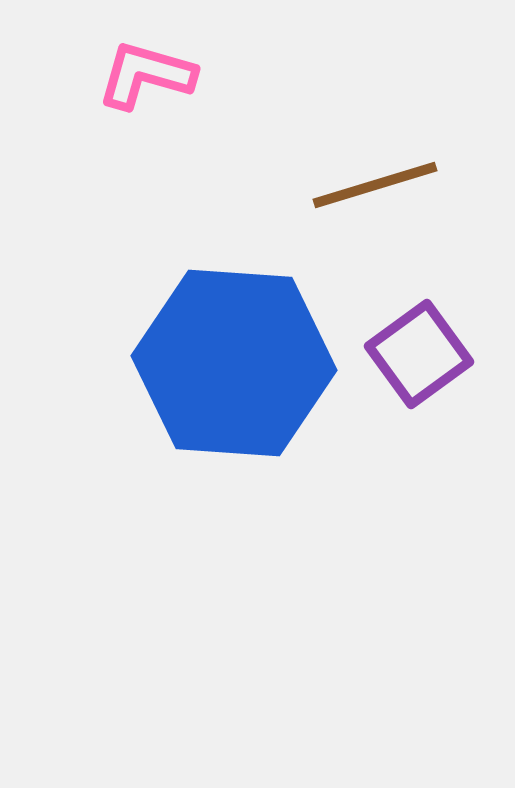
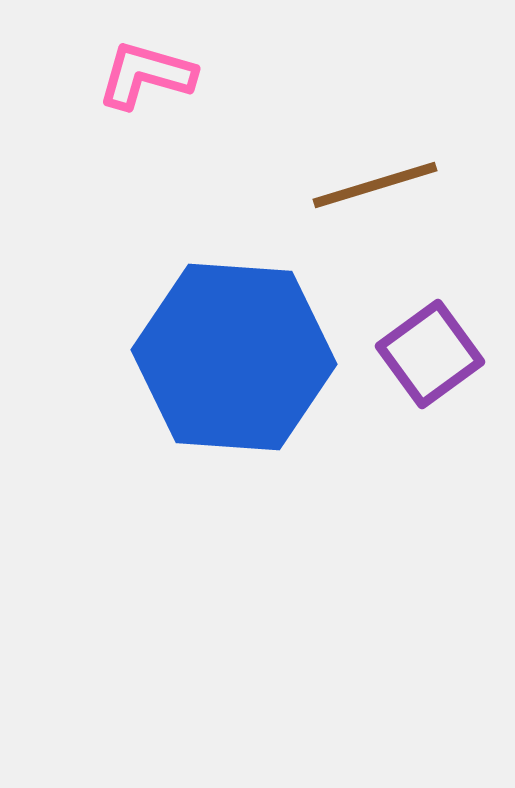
purple square: moved 11 px right
blue hexagon: moved 6 px up
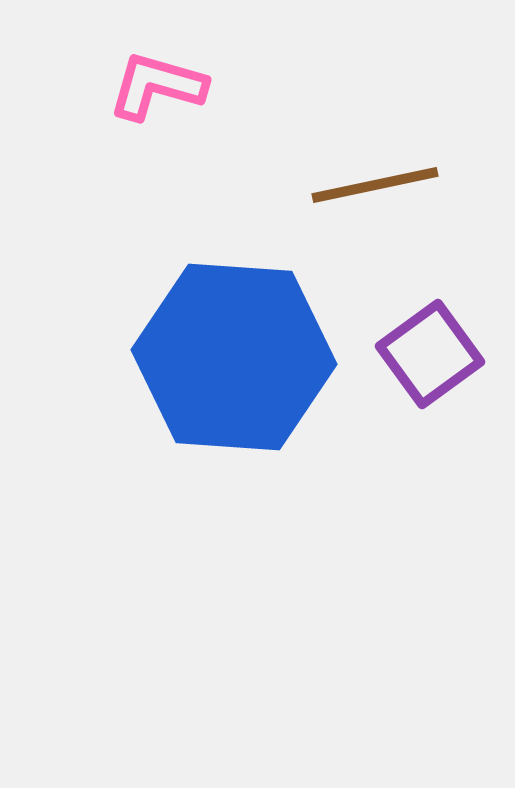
pink L-shape: moved 11 px right, 11 px down
brown line: rotated 5 degrees clockwise
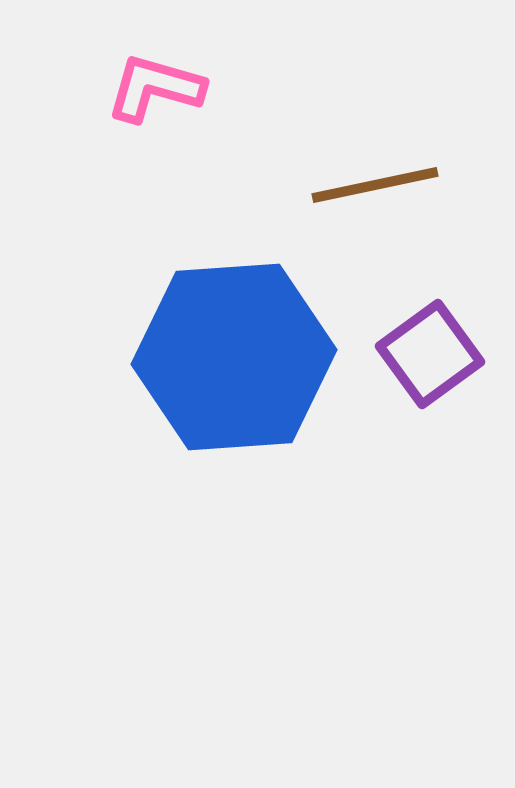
pink L-shape: moved 2 px left, 2 px down
blue hexagon: rotated 8 degrees counterclockwise
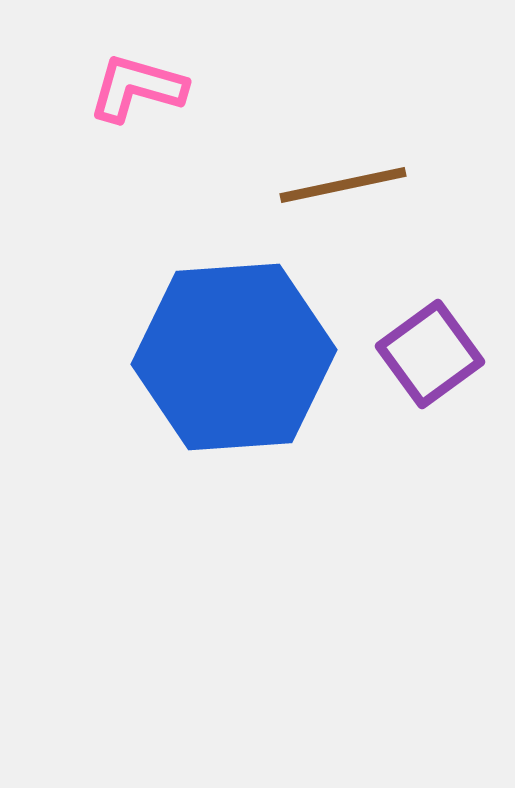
pink L-shape: moved 18 px left
brown line: moved 32 px left
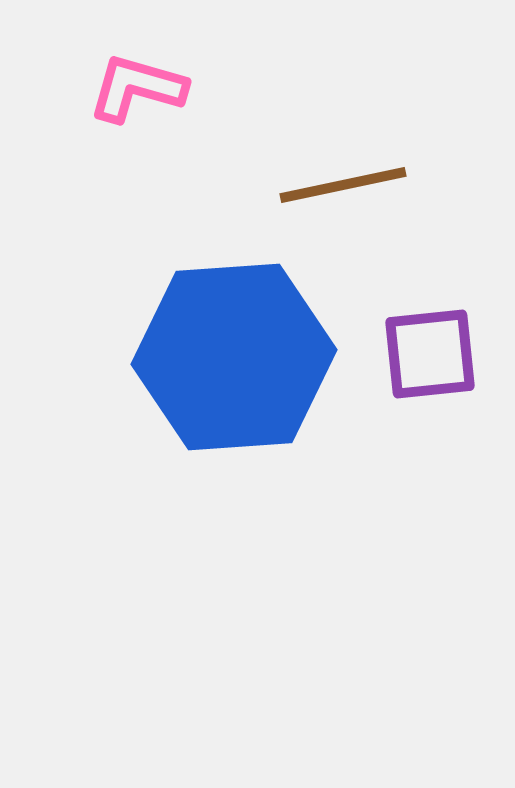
purple square: rotated 30 degrees clockwise
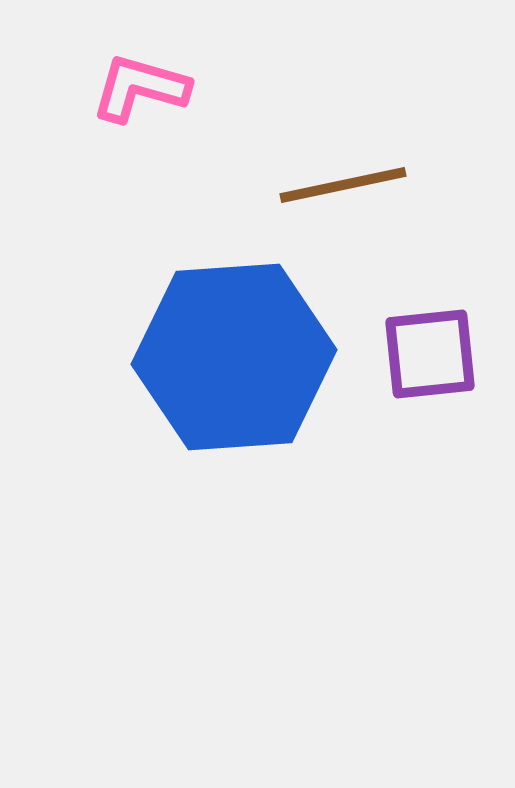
pink L-shape: moved 3 px right
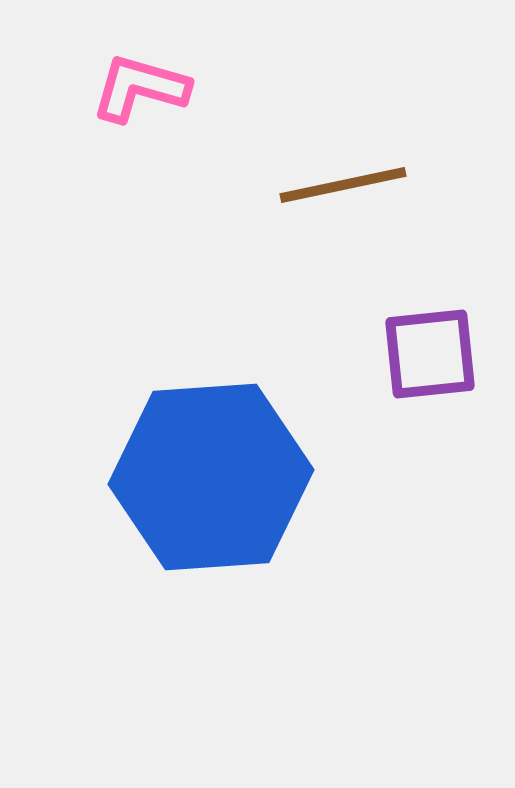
blue hexagon: moved 23 px left, 120 px down
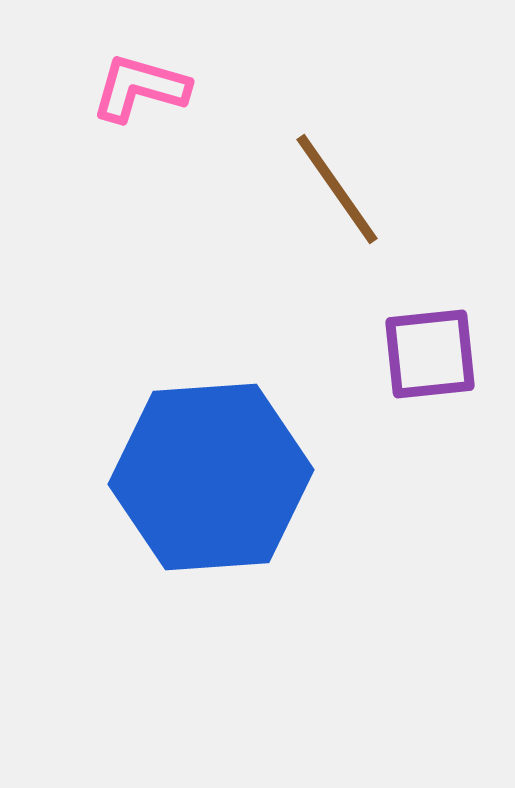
brown line: moved 6 px left, 4 px down; rotated 67 degrees clockwise
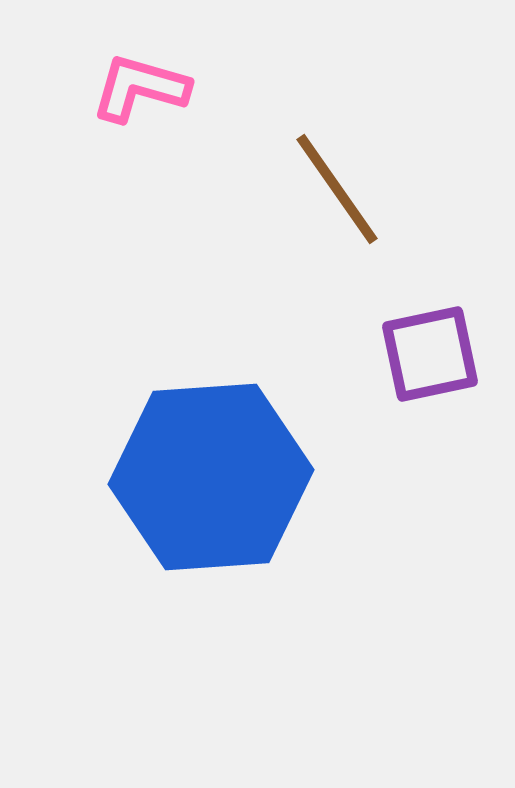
purple square: rotated 6 degrees counterclockwise
